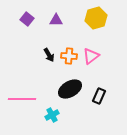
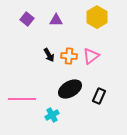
yellow hexagon: moved 1 px right, 1 px up; rotated 15 degrees counterclockwise
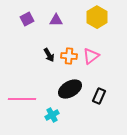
purple square: rotated 24 degrees clockwise
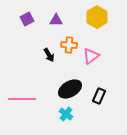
orange cross: moved 11 px up
cyan cross: moved 14 px right, 1 px up; rotated 24 degrees counterclockwise
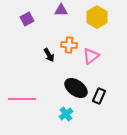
purple triangle: moved 5 px right, 10 px up
black ellipse: moved 6 px right, 1 px up; rotated 65 degrees clockwise
cyan cross: rotated 16 degrees clockwise
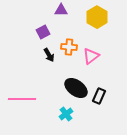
purple square: moved 16 px right, 13 px down
orange cross: moved 2 px down
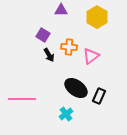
purple square: moved 3 px down; rotated 32 degrees counterclockwise
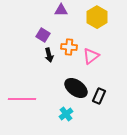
black arrow: rotated 16 degrees clockwise
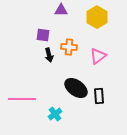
purple square: rotated 24 degrees counterclockwise
pink triangle: moved 7 px right
black rectangle: rotated 28 degrees counterclockwise
cyan cross: moved 11 px left
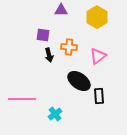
black ellipse: moved 3 px right, 7 px up
